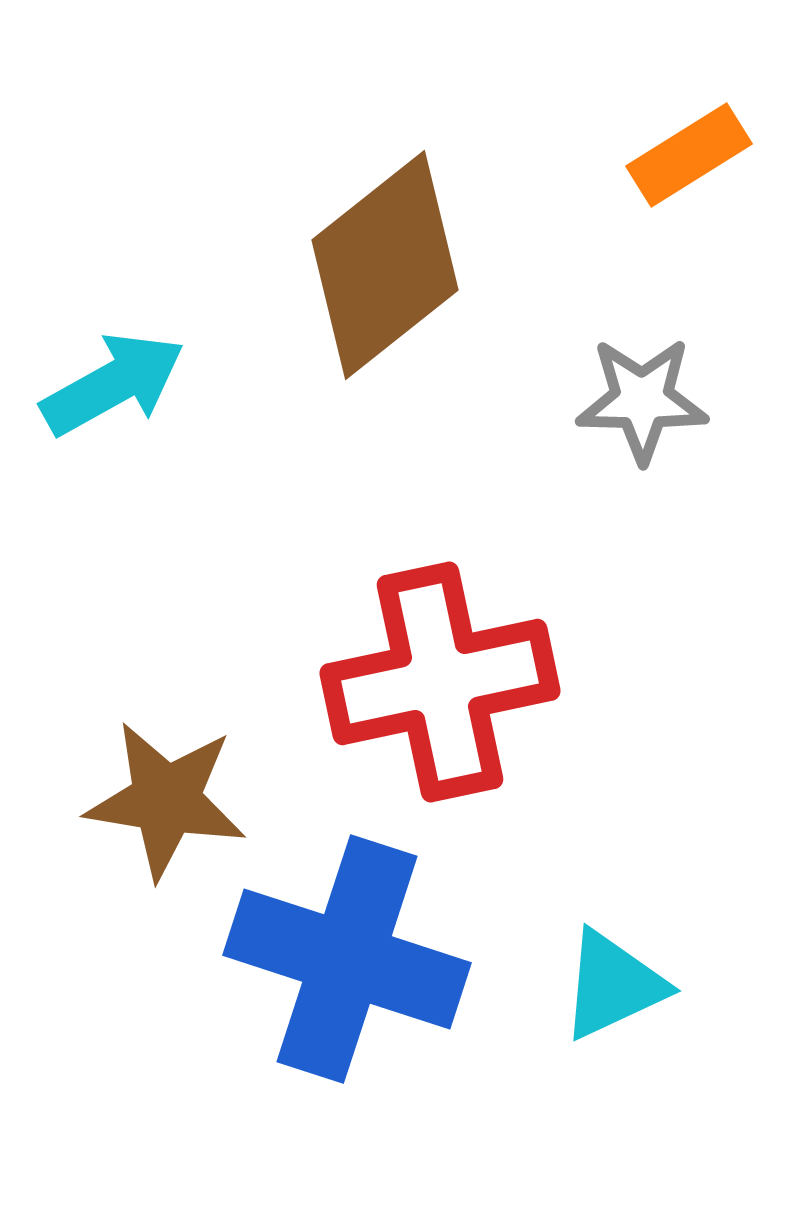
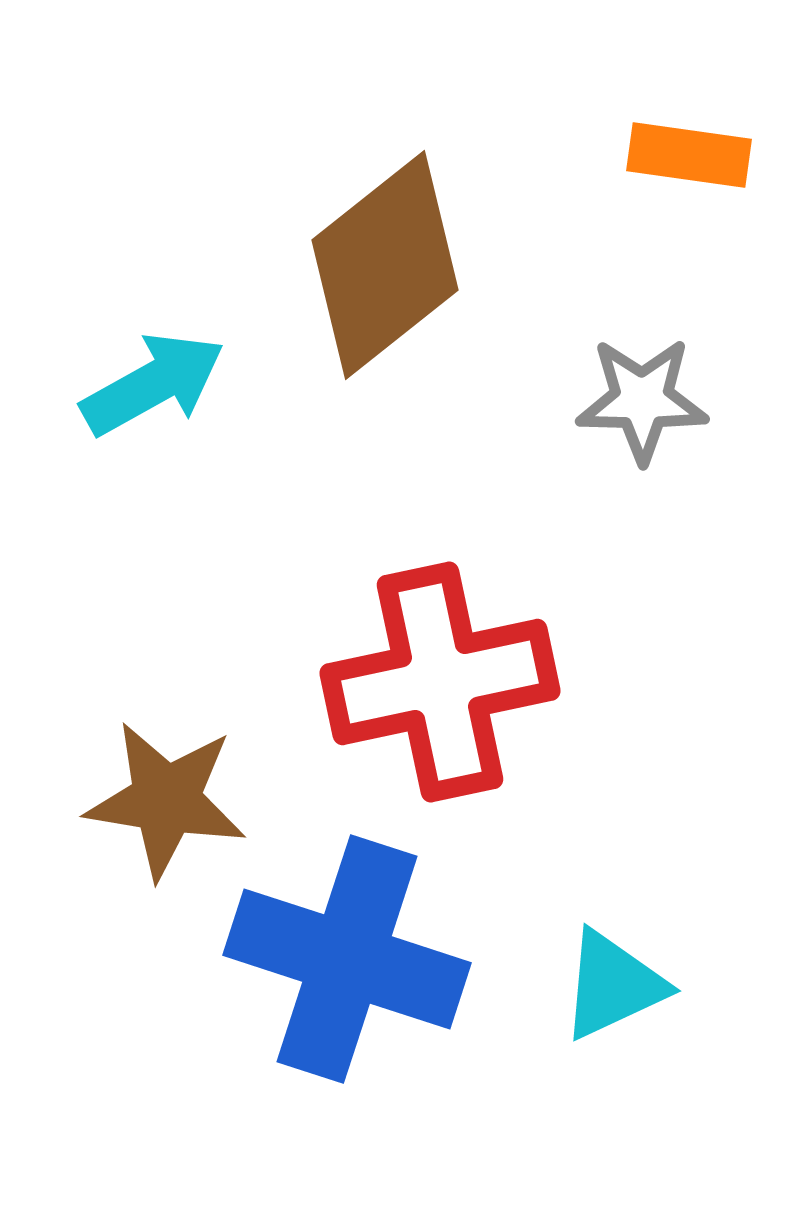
orange rectangle: rotated 40 degrees clockwise
cyan arrow: moved 40 px right
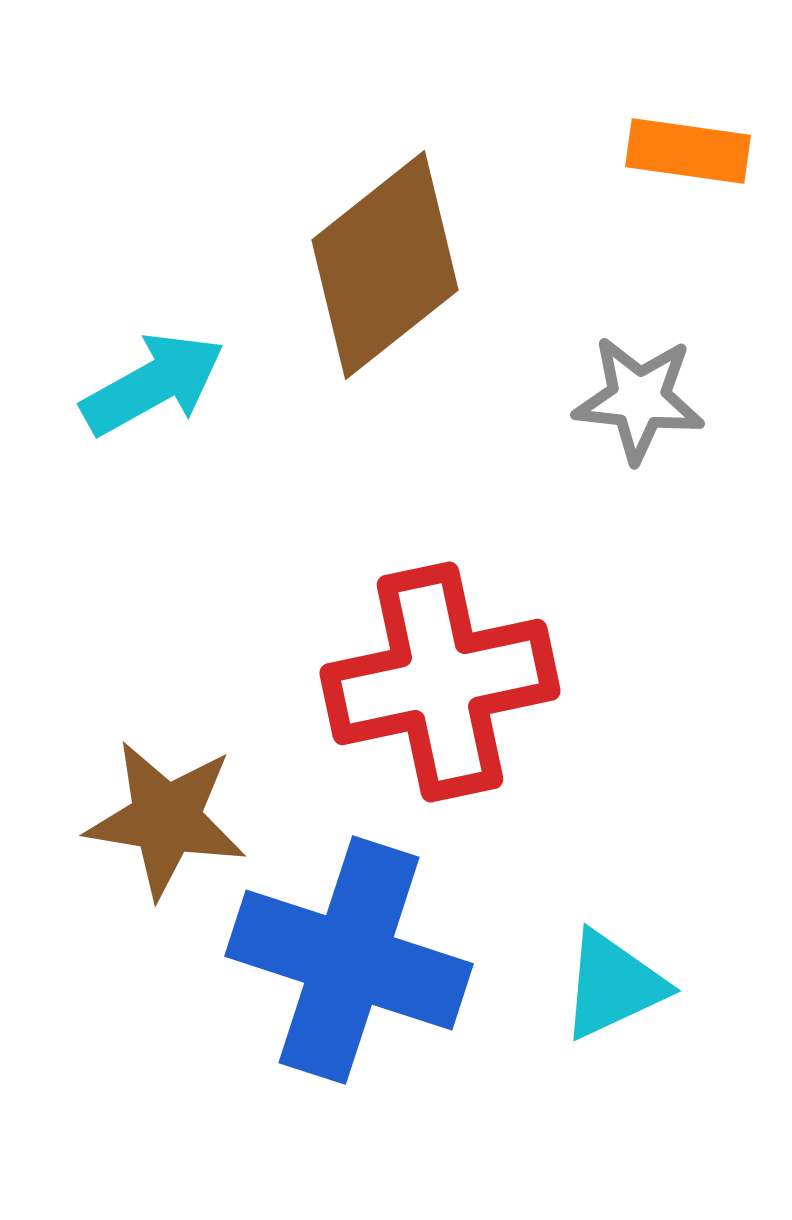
orange rectangle: moved 1 px left, 4 px up
gray star: moved 3 px left, 1 px up; rotated 5 degrees clockwise
brown star: moved 19 px down
blue cross: moved 2 px right, 1 px down
